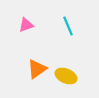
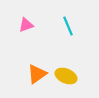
orange triangle: moved 5 px down
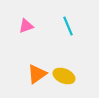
pink triangle: moved 1 px down
yellow ellipse: moved 2 px left
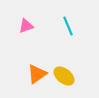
yellow ellipse: rotated 15 degrees clockwise
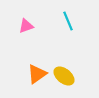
cyan line: moved 5 px up
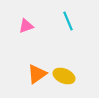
yellow ellipse: rotated 15 degrees counterclockwise
